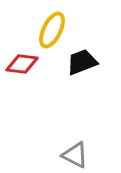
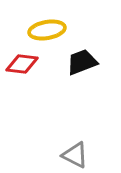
yellow ellipse: moved 5 px left; rotated 54 degrees clockwise
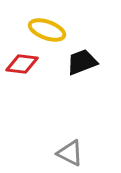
yellow ellipse: rotated 30 degrees clockwise
gray triangle: moved 5 px left, 2 px up
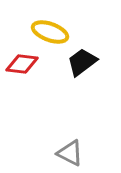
yellow ellipse: moved 3 px right, 2 px down
black trapezoid: rotated 16 degrees counterclockwise
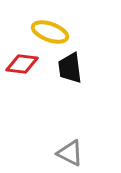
black trapezoid: moved 12 px left, 6 px down; rotated 60 degrees counterclockwise
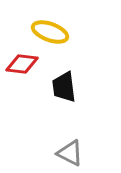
black trapezoid: moved 6 px left, 19 px down
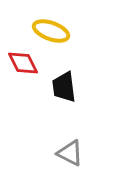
yellow ellipse: moved 1 px right, 1 px up
red diamond: moved 1 px right, 1 px up; rotated 56 degrees clockwise
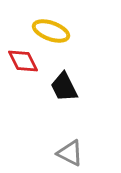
red diamond: moved 2 px up
black trapezoid: rotated 20 degrees counterclockwise
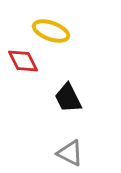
black trapezoid: moved 4 px right, 11 px down
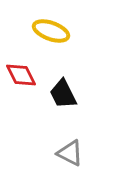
red diamond: moved 2 px left, 14 px down
black trapezoid: moved 5 px left, 4 px up
